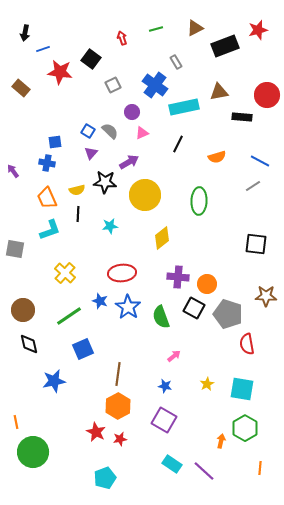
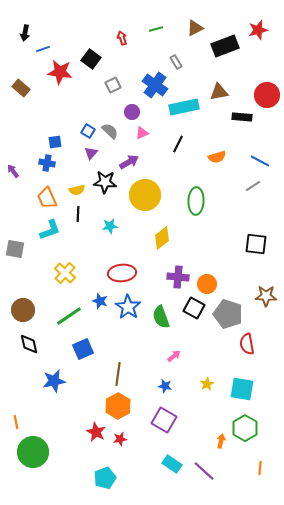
green ellipse at (199, 201): moved 3 px left
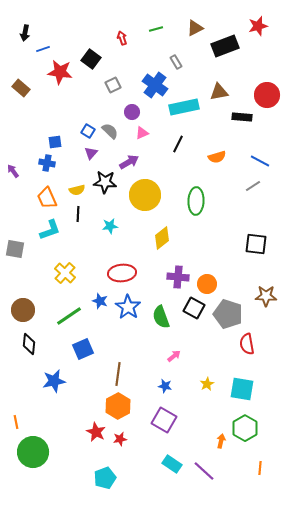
red star at (258, 30): moved 4 px up
black diamond at (29, 344): rotated 20 degrees clockwise
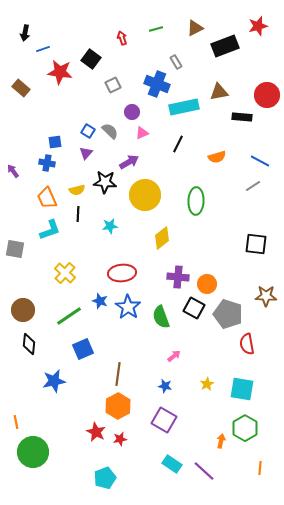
blue cross at (155, 85): moved 2 px right, 1 px up; rotated 15 degrees counterclockwise
purple triangle at (91, 153): moved 5 px left
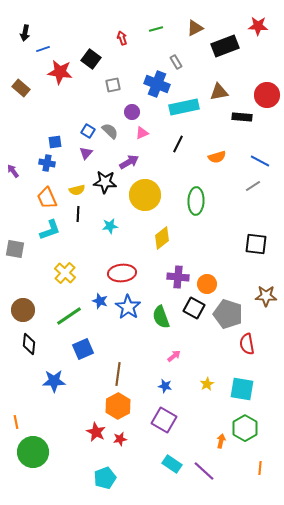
red star at (258, 26): rotated 18 degrees clockwise
gray square at (113, 85): rotated 14 degrees clockwise
blue star at (54, 381): rotated 10 degrees clockwise
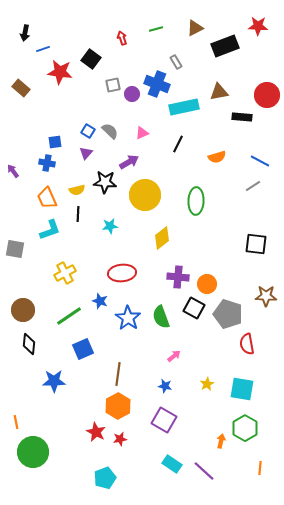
purple circle at (132, 112): moved 18 px up
yellow cross at (65, 273): rotated 20 degrees clockwise
blue star at (128, 307): moved 11 px down
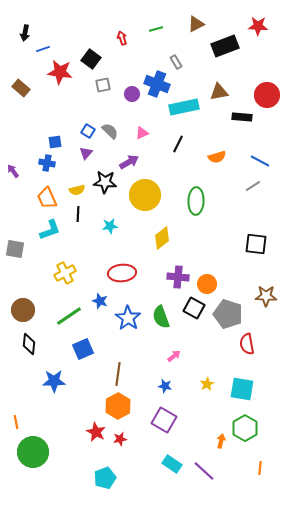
brown triangle at (195, 28): moved 1 px right, 4 px up
gray square at (113, 85): moved 10 px left
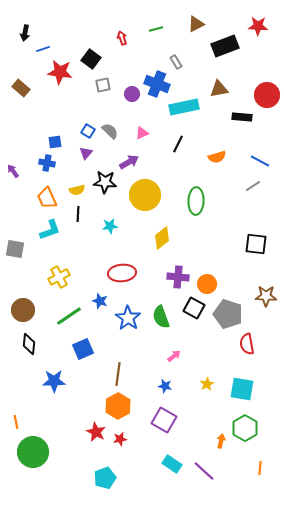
brown triangle at (219, 92): moved 3 px up
yellow cross at (65, 273): moved 6 px left, 4 px down
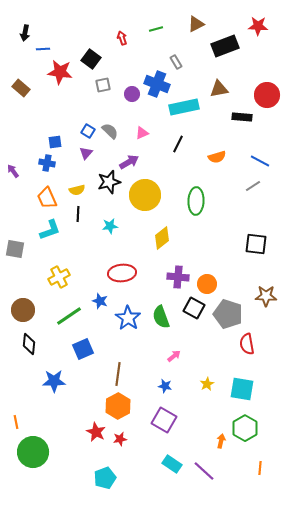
blue line at (43, 49): rotated 16 degrees clockwise
black star at (105, 182): moved 4 px right; rotated 20 degrees counterclockwise
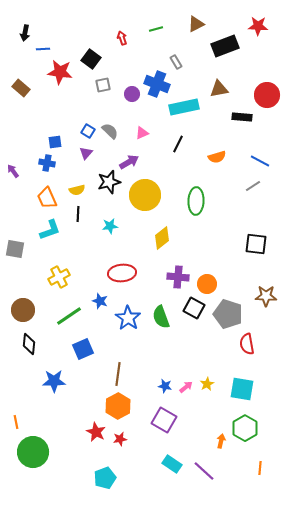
pink arrow at (174, 356): moved 12 px right, 31 px down
